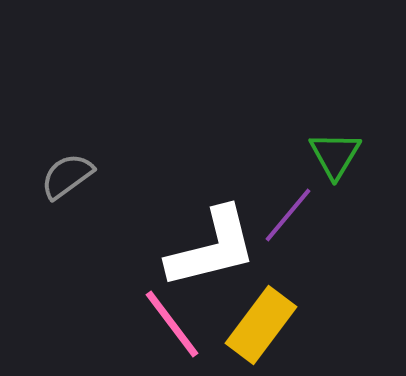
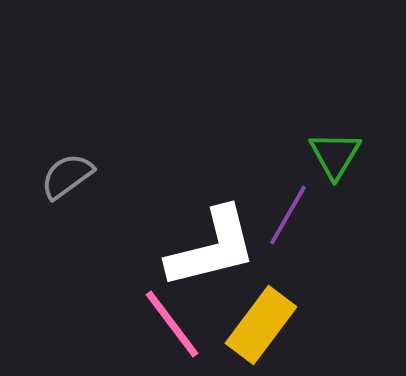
purple line: rotated 10 degrees counterclockwise
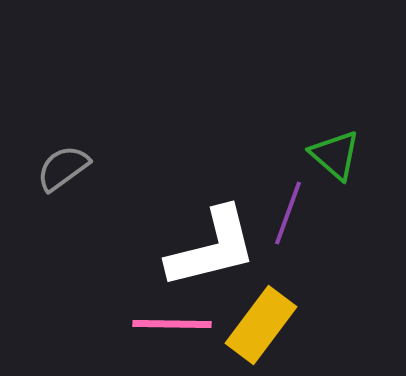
green triangle: rotated 20 degrees counterclockwise
gray semicircle: moved 4 px left, 8 px up
purple line: moved 2 px up; rotated 10 degrees counterclockwise
pink line: rotated 52 degrees counterclockwise
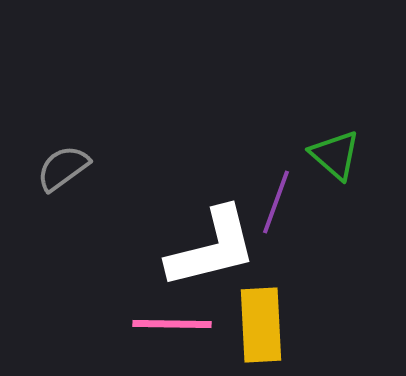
purple line: moved 12 px left, 11 px up
yellow rectangle: rotated 40 degrees counterclockwise
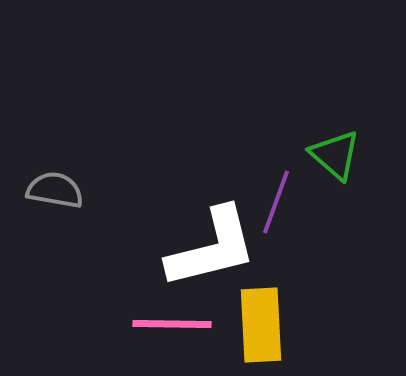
gray semicircle: moved 8 px left, 22 px down; rotated 46 degrees clockwise
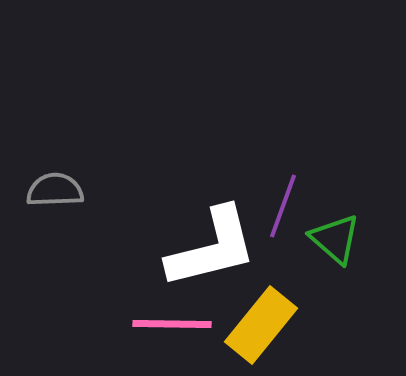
green triangle: moved 84 px down
gray semicircle: rotated 12 degrees counterclockwise
purple line: moved 7 px right, 4 px down
yellow rectangle: rotated 42 degrees clockwise
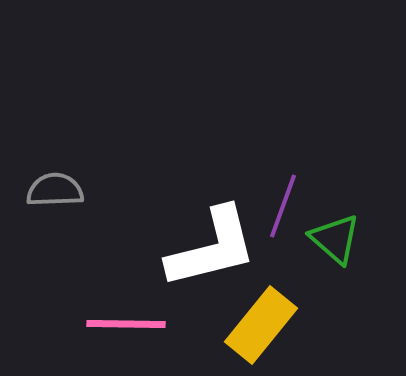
pink line: moved 46 px left
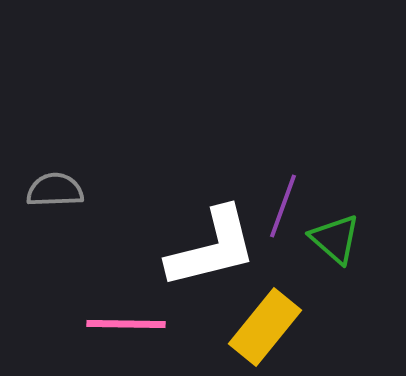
yellow rectangle: moved 4 px right, 2 px down
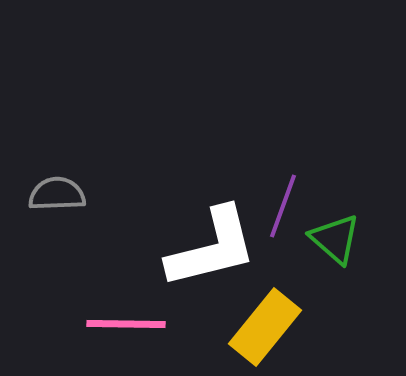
gray semicircle: moved 2 px right, 4 px down
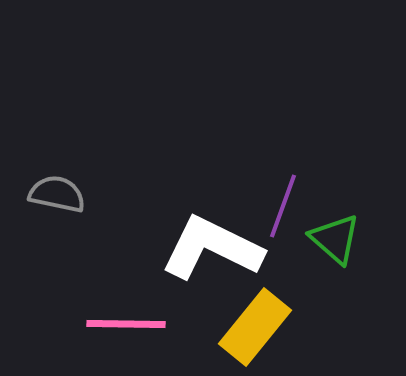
gray semicircle: rotated 14 degrees clockwise
white L-shape: rotated 140 degrees counterclockwise
yellow rectangle: moved 10 px left
